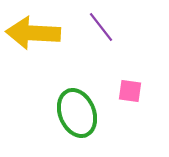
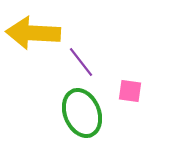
purple line: moved 20 px left, 35 px down
green ellipse: moved 5 px right
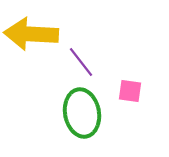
yellow arrow: moved 2 px left, 1 px down
green ellipse: rotated 12 degrees clockwise
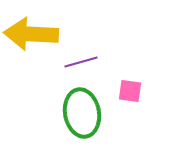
purple line: rotated 68 degrees counterclockwise
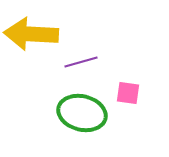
pink square: moved 2 px left, 2 px down
green ellipse: rotated 66 degrees counterclockwise
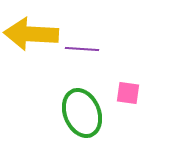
purple line: moved 1 px right, 13 px up; rotated 20 degrees clockwise
green ellipse: rotated 54 degrees clockwise
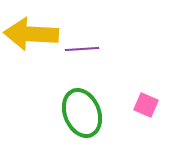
purple line: rotated 8 degrees counterclockwise
pink square: moved 18 px right, 12 px down; rotated 15 degrees clockwise
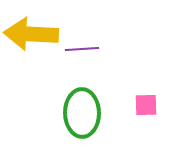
pink square: rotated 25 degrees counterclockwise
green ellipse: rotated 21 degrees clockwise
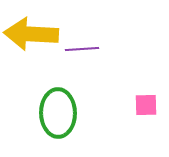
green ellipse: moved 24 px left
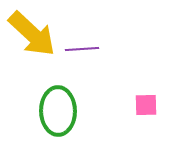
yellow arrow: moved 1 px right; rotated 140 degrees counterclockwise
green ellipse: moved 2 px up
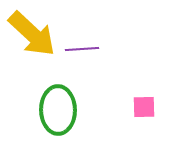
pink square: moved 2 px left, 2 px down
green ellipse: moved 1 px up
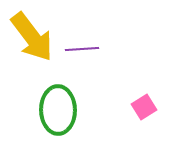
yellow arrow: moved 3 px down; rotated 10 degrees clockwise
pink square: rotated 30 degrees counterclockwise
